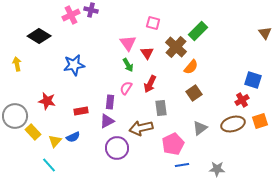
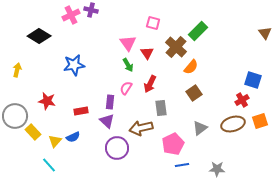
yellow arrow: moved 6 px down; rotated 24 degrees clockwise
purple triangle: rotated 49 degrees counterclockwise
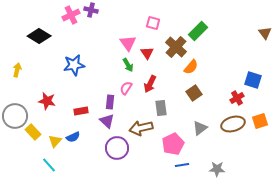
red cross: moved 5 px left, 2 px up
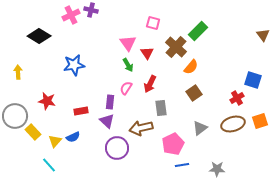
brown triangle: moved 2 px left, 2 px down
yellow arrow: moved 1 px right, 2 px down; rotated 16 degrees counterclockwise
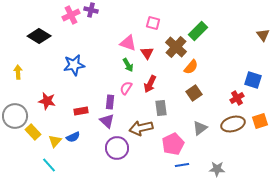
pink triangle: rotated 36 degrees counterclockwise
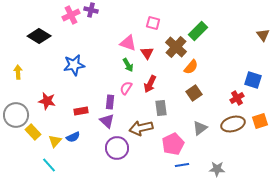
gray circle: moved 1 px right, 1 px up
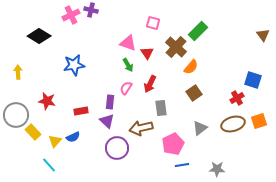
orange square: moved 1 px left
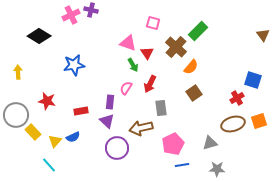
green arrow: moved 5 px right
gray triangle: moved 10 px right, 15 px down; rotated 21 degrees clockwise
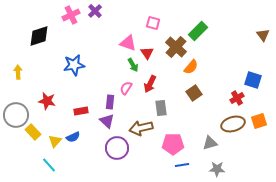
purple cross: moved 4 px right, 1 px down; rotated 32 degrees clockwise
black diamond: rotated 50 degrees counterclockwise
pink pentagon: rotated 25 degrees clockwise
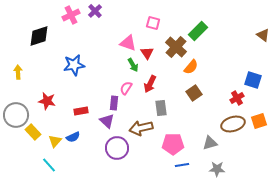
brown triangle: rotated 16 degrees counterclockwise
purple rectangle: moved 4 px right, 1 px down
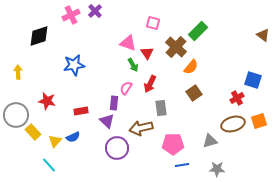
gray triangle: moved 2 px up
